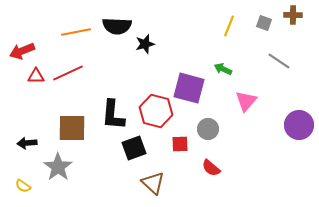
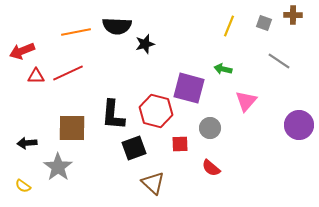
green arrow: rotated 12 degrees counterclockwise
gray circle: moved 2 px right, 1 px up
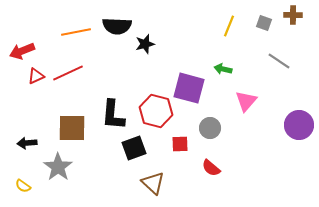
red triangle: rotated 24 degrees counterclockwise
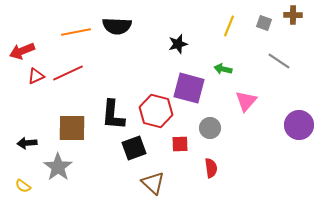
black star: moved 33 px right
red semicircle: rotated 138 degrees counterclockwise
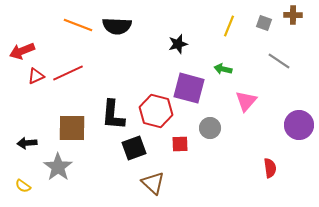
orange line: moved 2 px right, 7 px up; rotated 32 degrees clockwise
red semicircle: moved 59 px right
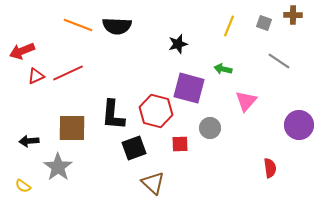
black arrow: moved 2 px right, 2 px up
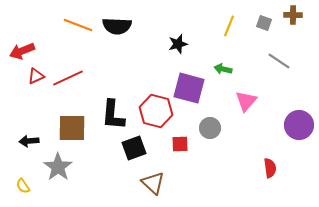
red line: moved 5 px down
yellow semicircle: rotated 21 degrees clockwise
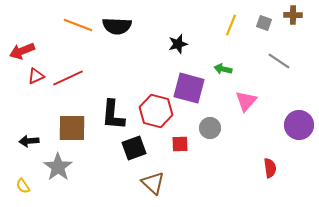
yellow line: moved 2 px right, 1 px up
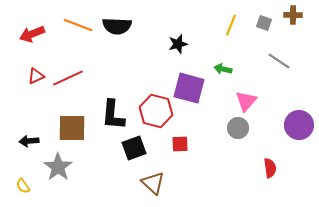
red arrow: moved 10 px right, 17 px up
gray circle: moved 28 px right
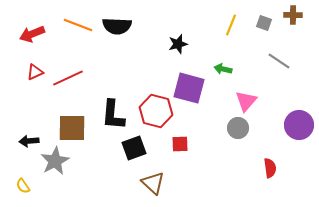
red triangle: moved 1 px left, 4 px up
gray star: moved 3 px left, 6 px up; rotated 8 degrees clockwise
